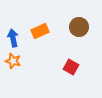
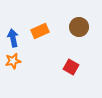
orange star: rotated 28 degrees counterclockwise
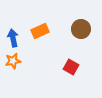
brown circle: moved 2 px right, 2 px down
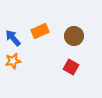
brown circle: moved 7 px left, 7 px down
blue arrow: rotated 30 degrees counterclockwise
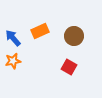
red square: moved 2 px left
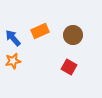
brown circle: moved 1 px left, 1 px up
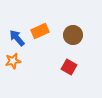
blue arrow: moved 4 px right
